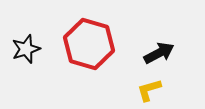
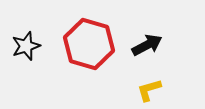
black star: moved 3 px up
black arrow: moved 12 px left, 8 px up
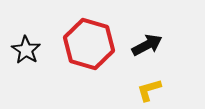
black star: moved 4 px down; rotated 20 degrees counterclockwise
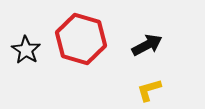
red hexagon: moved 8 px left, 5 px up
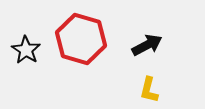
yellow L-shape: rotated 60 degrees counterclockwise
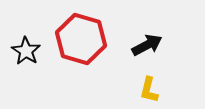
black star: moved 1 px down
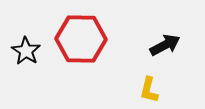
red hexagon: rotated 15 degrees counterclockwise
black arrow: moved 18 px right
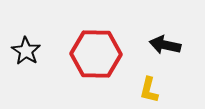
red hexagon: moved 15 px right, 15 px down
black arrow: rotated 140 degrees counterclockwise
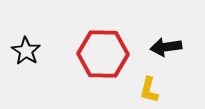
black arrow: moved 1 px right, 2 px down; rotated 20 degrees counterclockwise
red hexagon: moved 7 px right
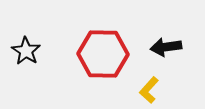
yellow L-shape: rotated 28 degrees clockwise
